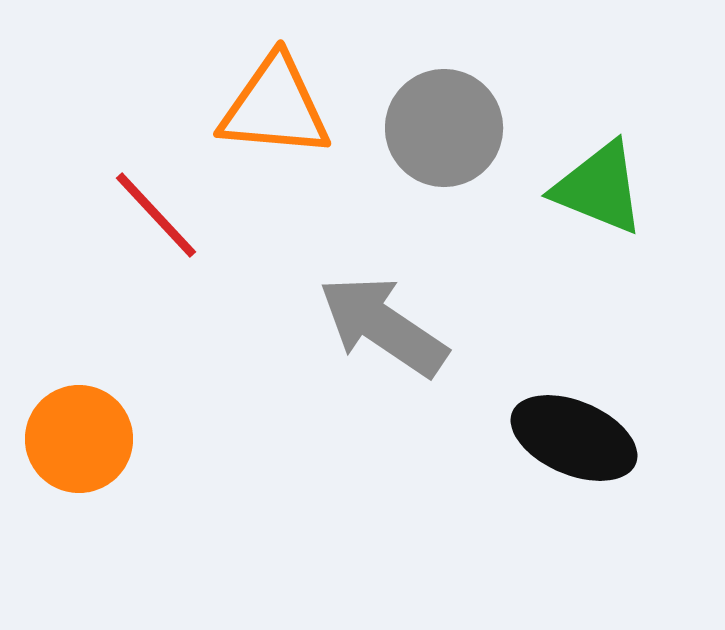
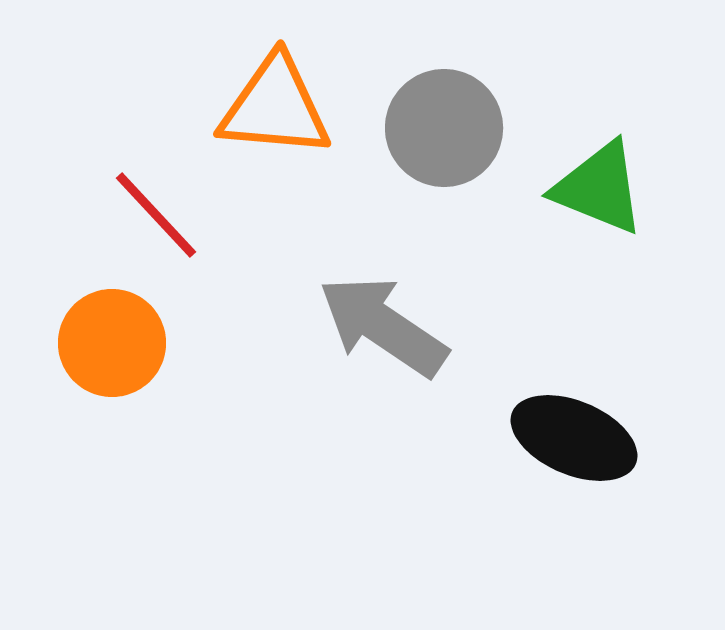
orange circle: moved 33 px right, 96 px up
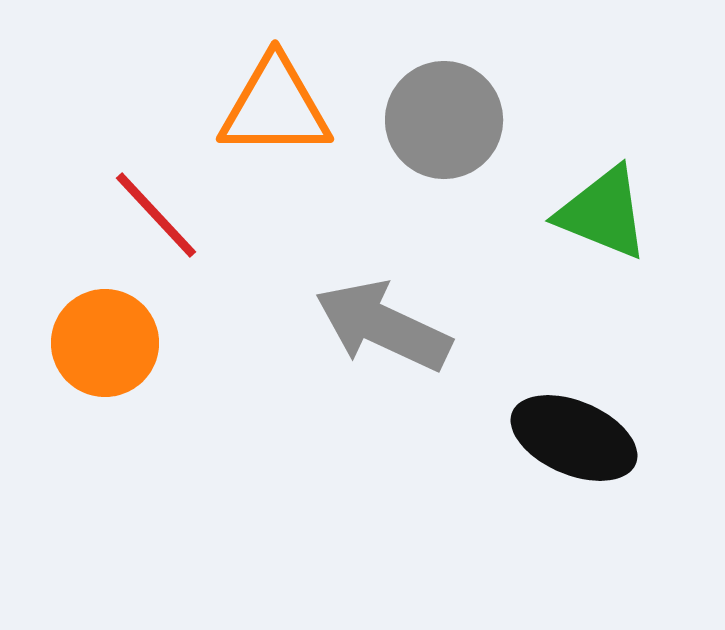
orange triangle: rotated 5 degrees counterclockwise
gray circle: moved 8 px up
green triangle: moved 4 px right, 25 px down
gray arrow: rotated 9 degrees counterclockwise
orange circle: moved 7 px left
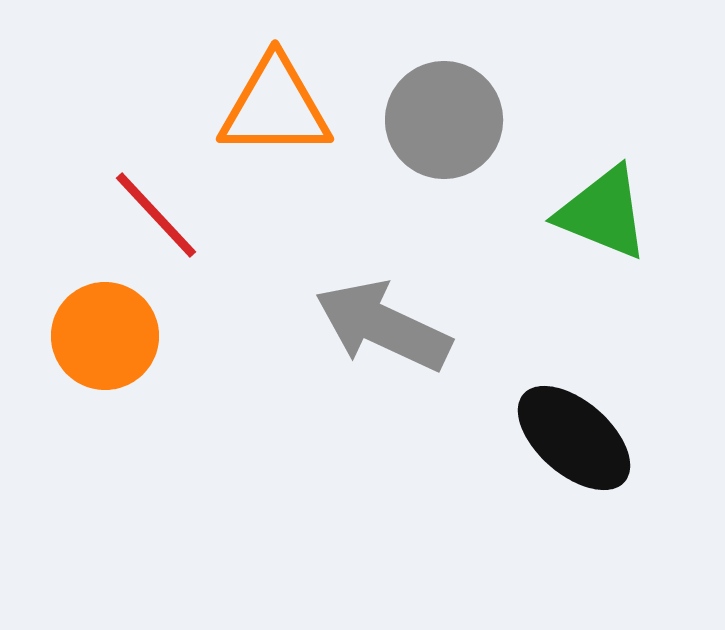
orange circle: moved 7 px up
black ellipse: rotated 18 degrees clockwise
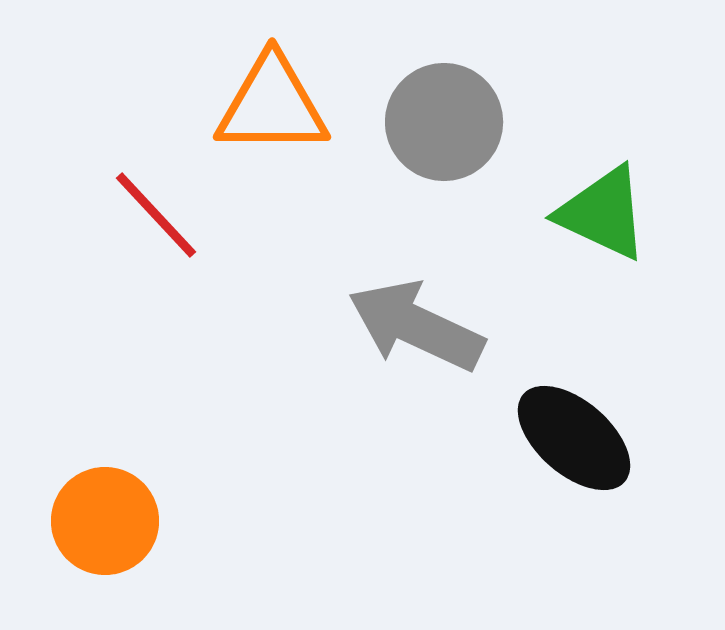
orange triangle: moved 3 px left, 2 px up
gray circle: moved 2 px down
green triangle: rotated 3 degrees clockwise
gray arrow: moved 33 px right
orange circle: moved 185 px down
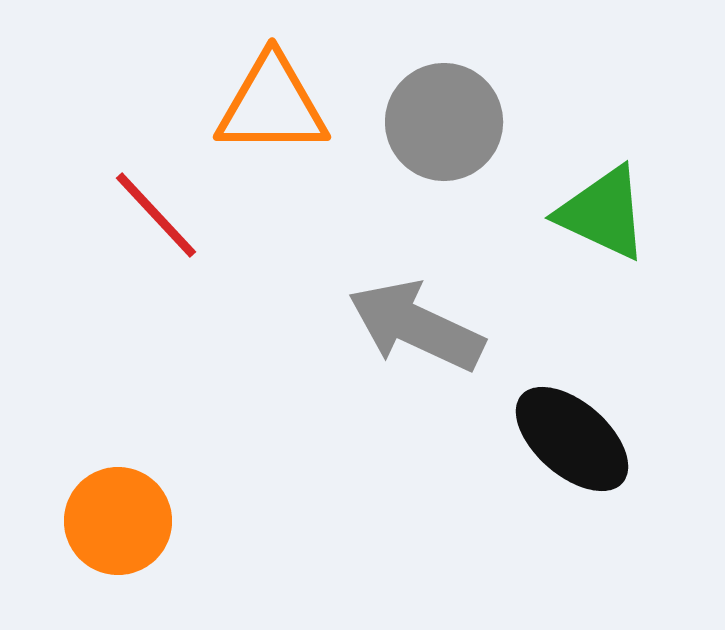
black ellipse: moved 2 px left, 1 px down
orange circle: moved 13 px right
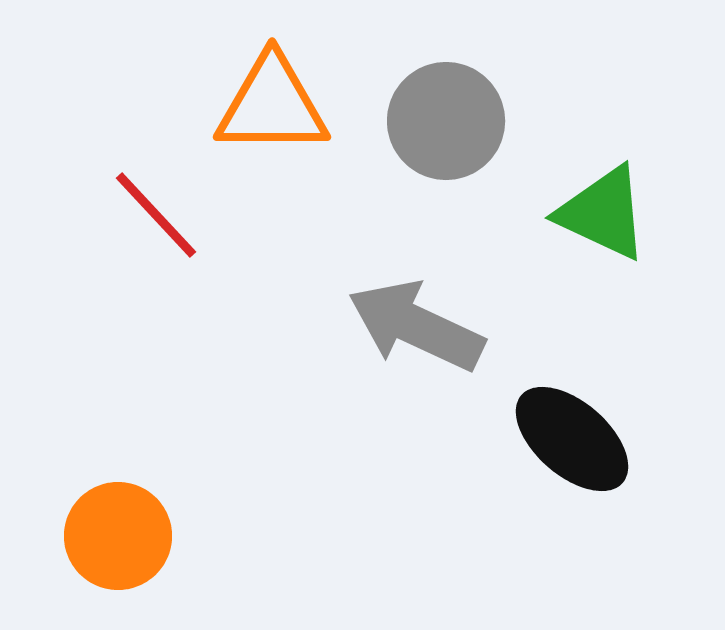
gray circle: moved 2 px right, 1 px up
orange circle: moved 15 px down
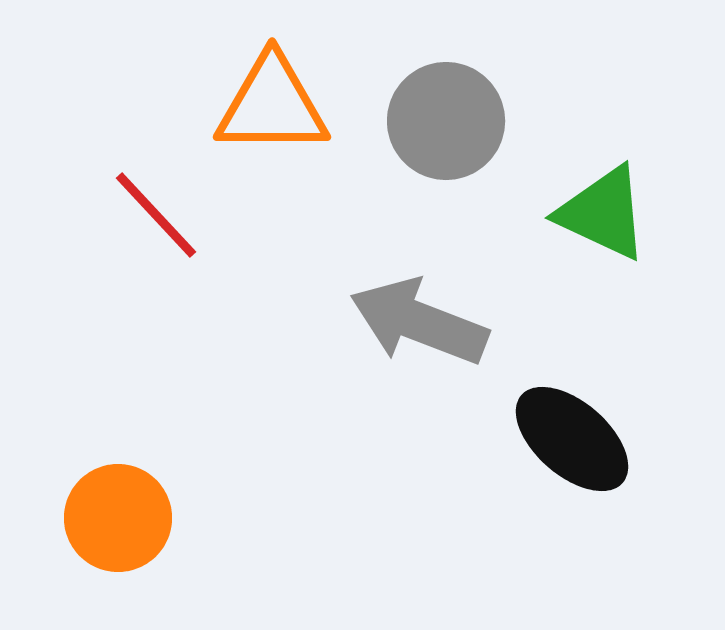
gray arrow: moved 3 px right, 4 px up; rotated 4 degrees counterclockwise
orange circle: moved 18 px up
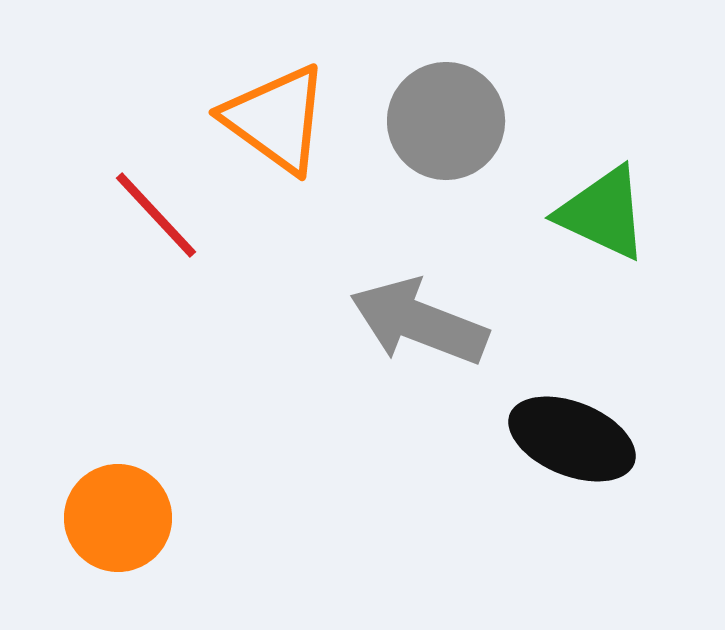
orange triangle: moved 4 px right, 14 px down; rotated 36 degrees clockwise
black ellipse: rotated 19 degrees counterclockwise
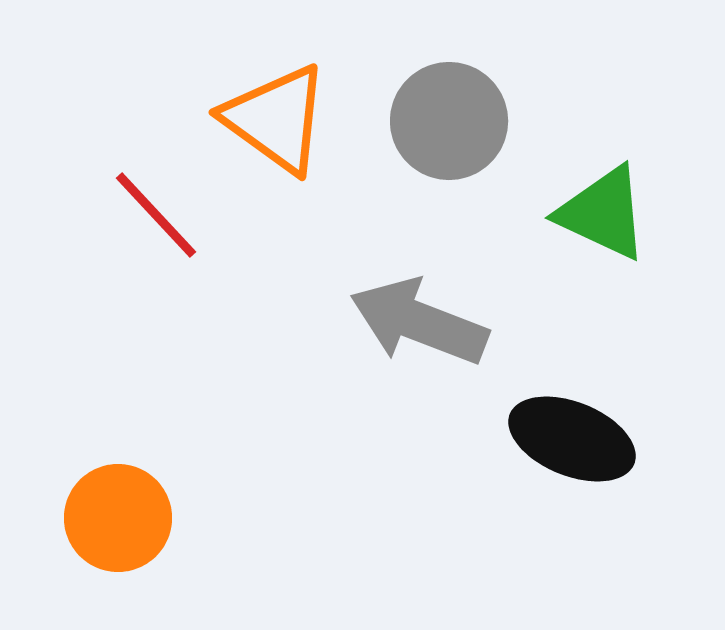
gray circle: moved 3 px right
